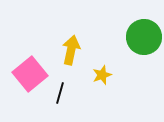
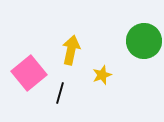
green circle: moved 4 px down
pink square: moved 1 px left, 1 px up
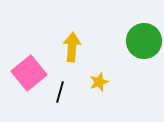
yellow arrow: moved 1 px right, 3 px up; rotated 8 degrees counterclockwise
yellow star: moved 3 px left, 7 px down
black line: moved 1 px up
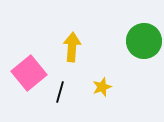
yellow star: moved 3 px right, 5 px down
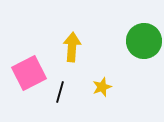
pink square: rotated 12 degrees clockwise
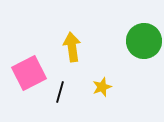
yellow arrow: rotated 12 degrees counterclockwise
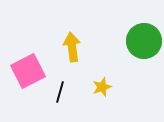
pink square: moved 1 px left, 2 px up
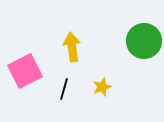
pink square: moved 3 px left
black line: moved 4 px right, 3 px up
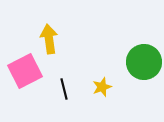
green circle: moved 21 px down
yellow arrow: moved 23 px left, 8 px up
black line: rotated 30 degrees counterclockwise
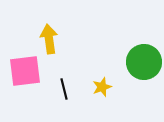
pink square: rotated 20 degrees clockwise
